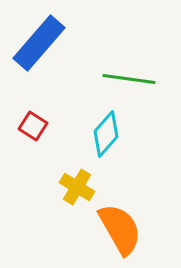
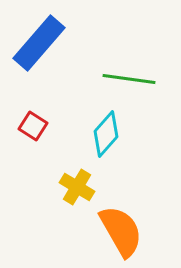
orange semicircle: moved 1 px right, 2 px down
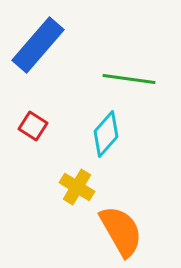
blue rectangle: moved 1 px left, 2 px down
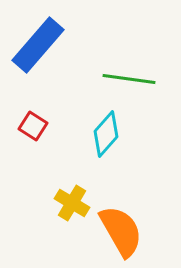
yellow cross: moved 5 px left, 16 px down
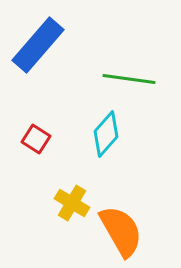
red square: moved 3 px right, 13 px down
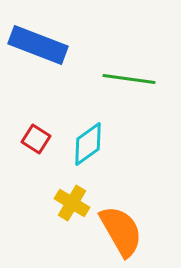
blue rectangle: rotated 70 degrees clockwise
cyan diamond: moved 18 px left, 10 px down; rotated 12 degrees clockwise
